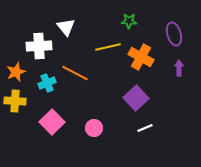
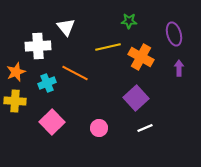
white cross: moved 1 px left
pink circle: moved 5 px right
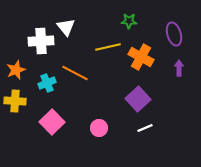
white cross: moved 3 px right, 5 px up
orange star: moved 2 px up
purple square: moved 2 px right, 1 px down
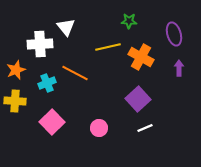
white cross: moved 1 px left, 3 px down
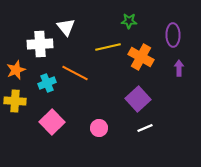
purple ellipse: moved 1 px left, 1 px down; rotated 15 degrees clockwise
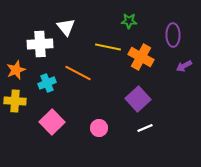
yellow line: rotated 25 degrees clockwise
purple arrow: moved 5 px right, 2 px up; rotated 119 degrees counterclockwise
orange line: moved 3 px right
